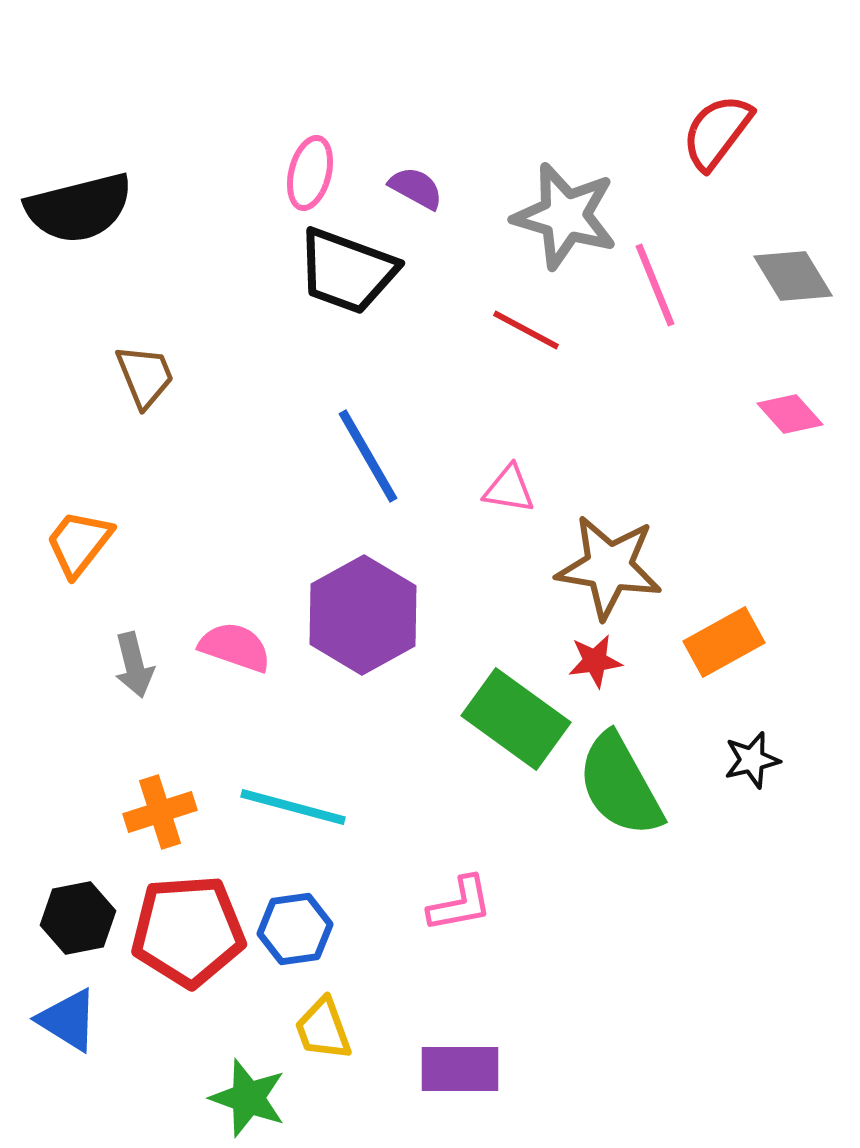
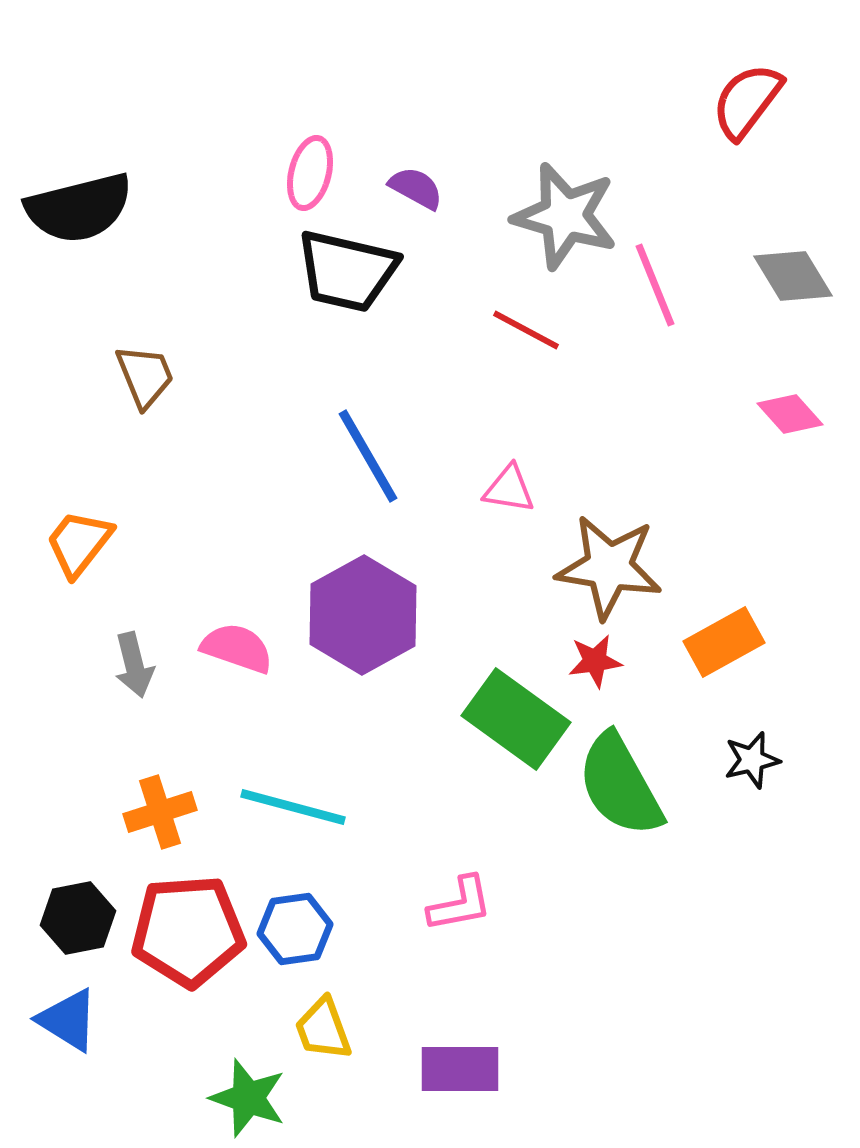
red semicircle: moved 30 px right, 31 px up
black trapezoid: rotated 7 degrees counterclockwise
pink semicircle: moved 2 px right, 1 px down
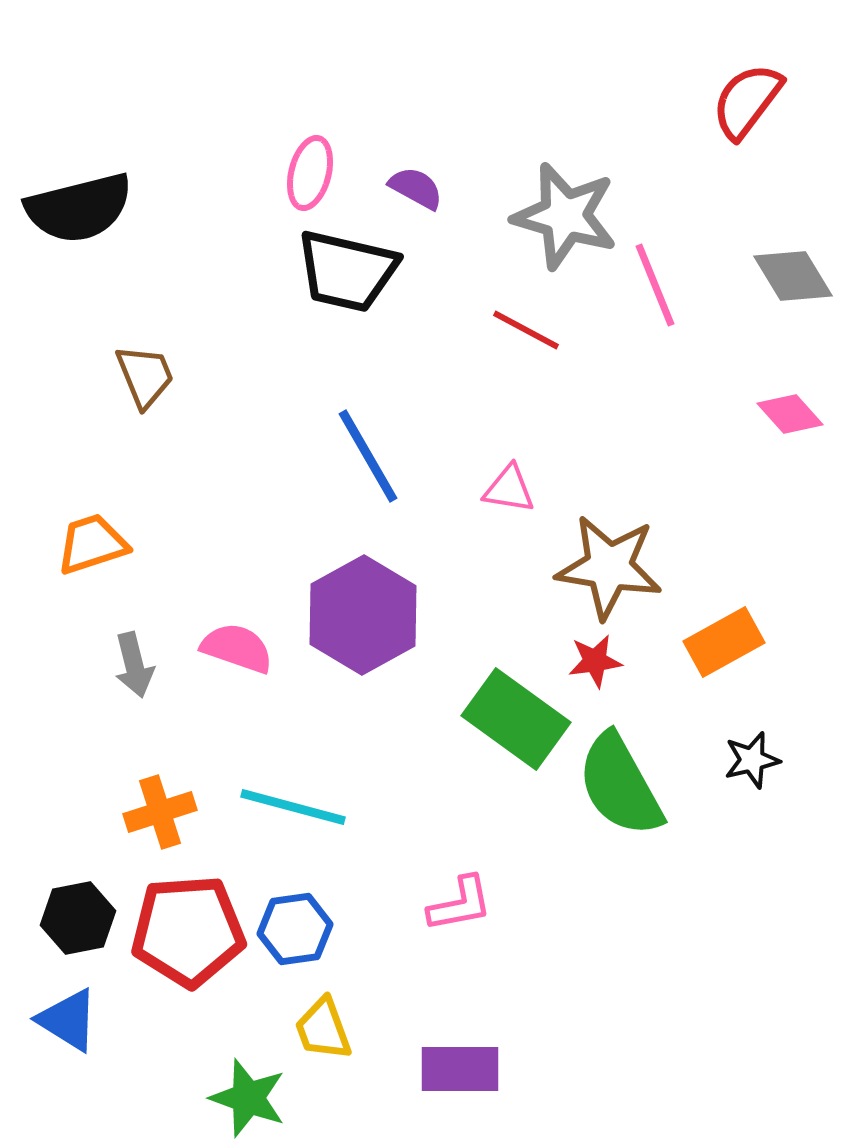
orange trapezoid: moved 13 px right, 1 px down; rotated 34 degrees clockwise
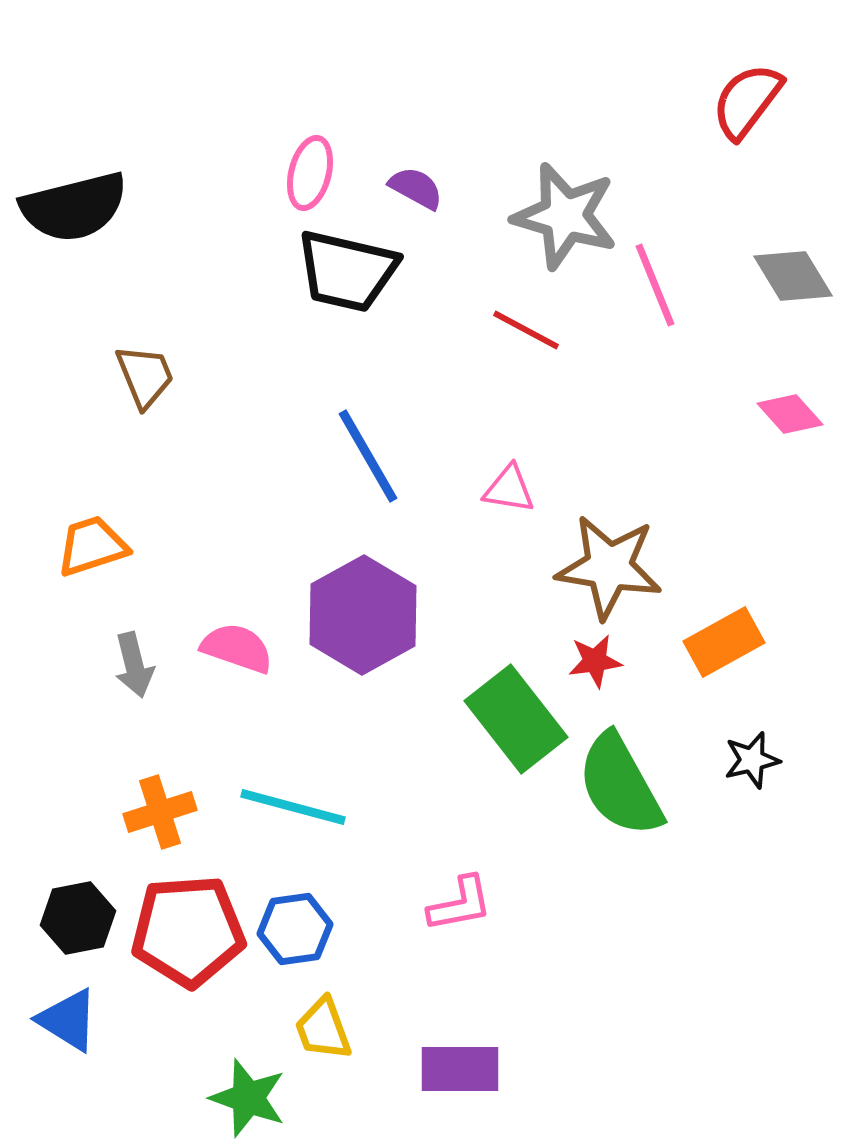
black semicircle: moved 5 px left, 1 px up
orange trapezoid: moved 2 px down
green rectangle: rotated 16 degrees clockwise
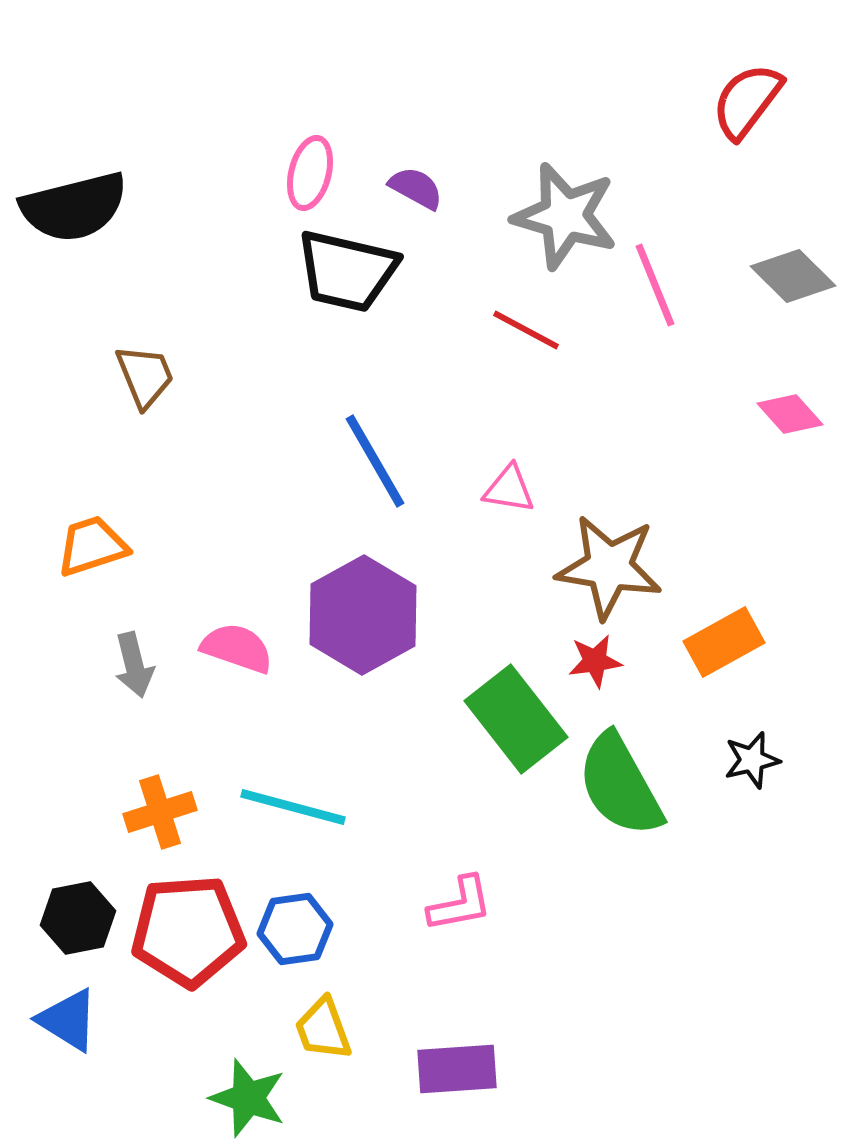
gray diamond: rotated 14 degrees counterclockwise
blue line: moved 7 px right, 5 px down
purple rectangle: moved 3 px left; rotated 4 degrees counterclockwise
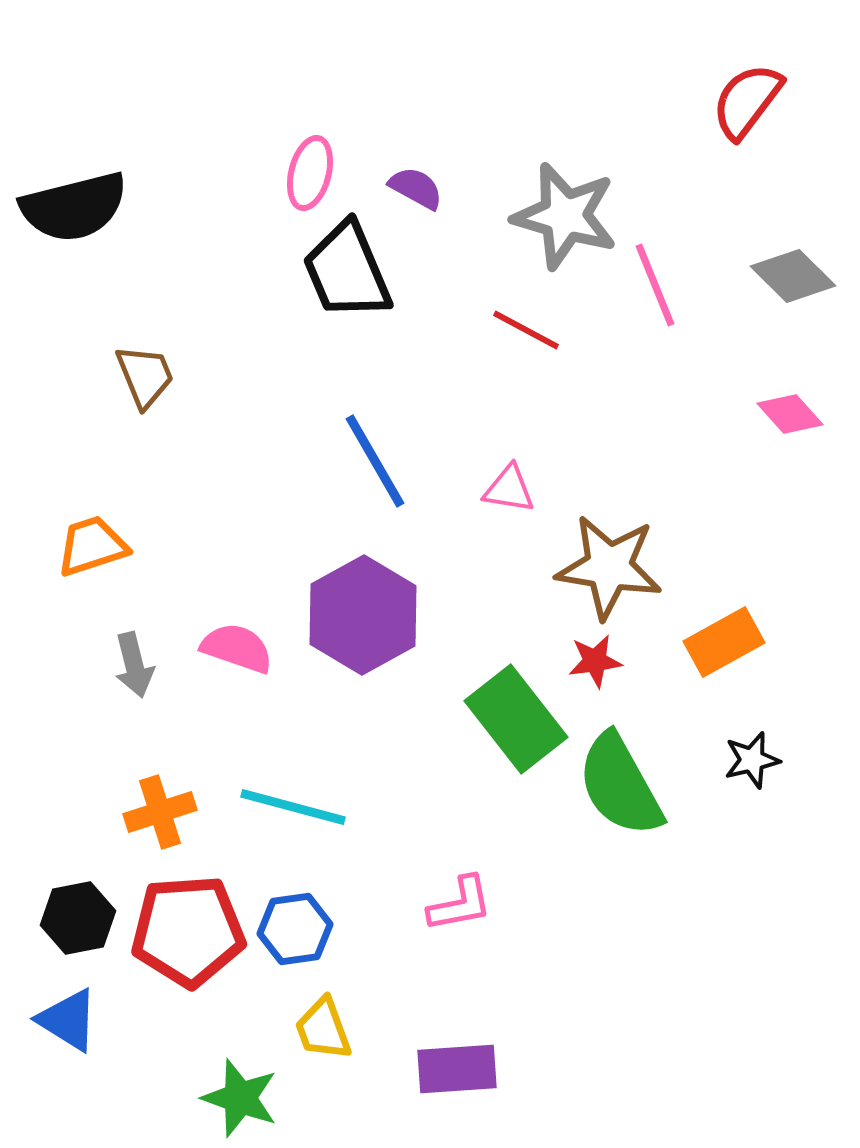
black trapezoid: rotated 54 degrees clockwise
green star: moved 8 px left
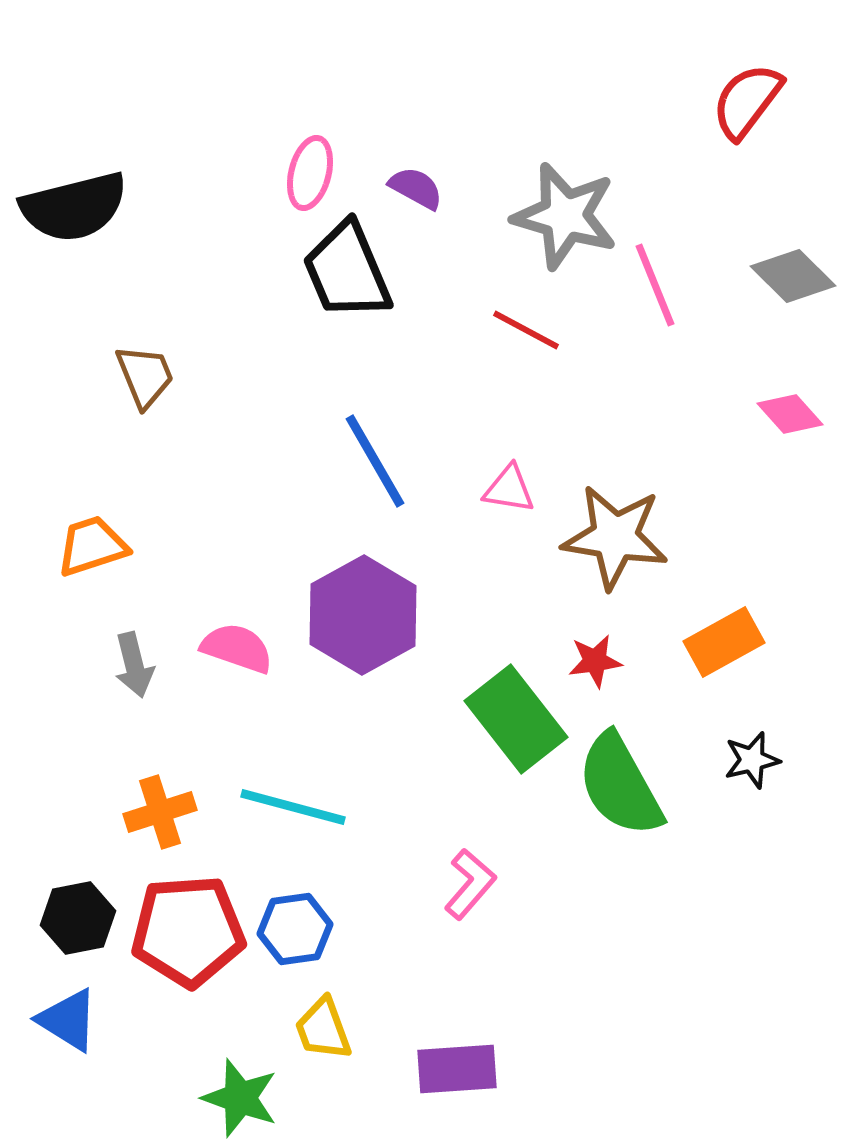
brown star: moved 6 px right, 30 px up
pink L-shape: moved 10 px right, 20 px up; rotated 38 degrees counterclockwise
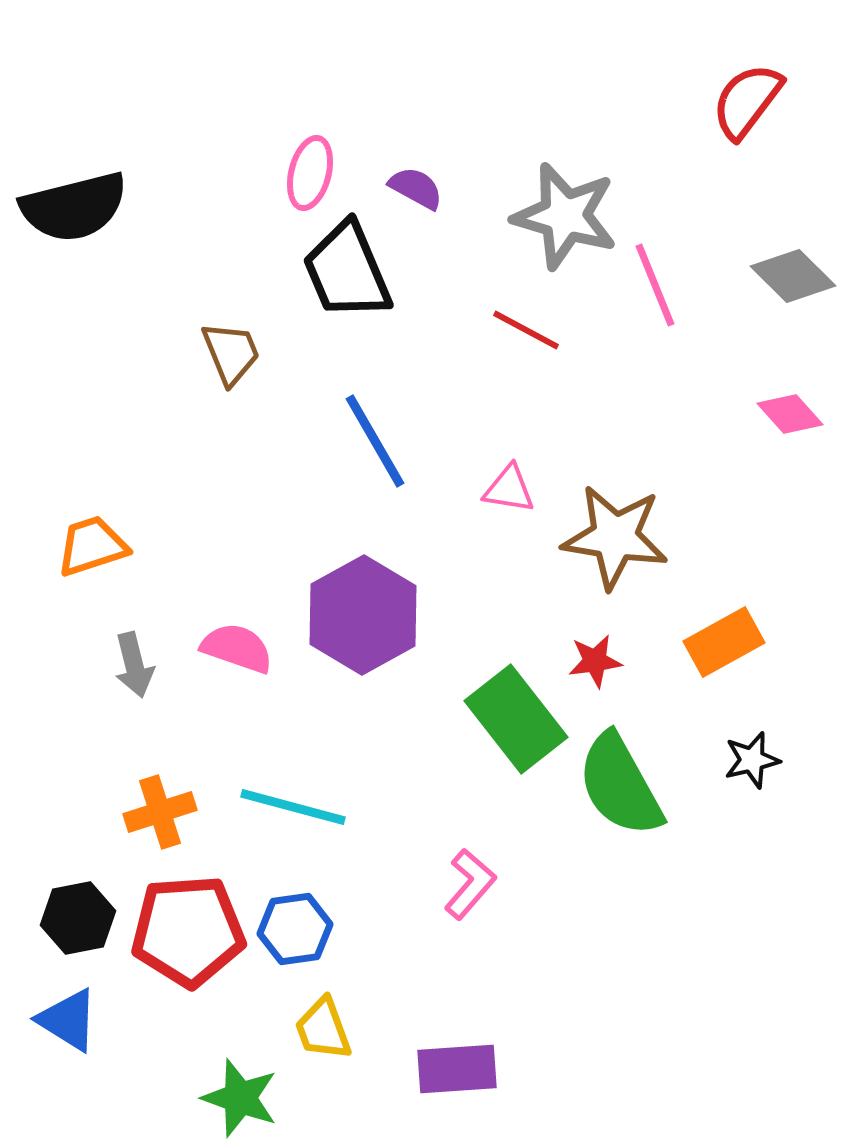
brown trapezoid: moved 86 px right, 23 px up
blue line: moved 20 px up
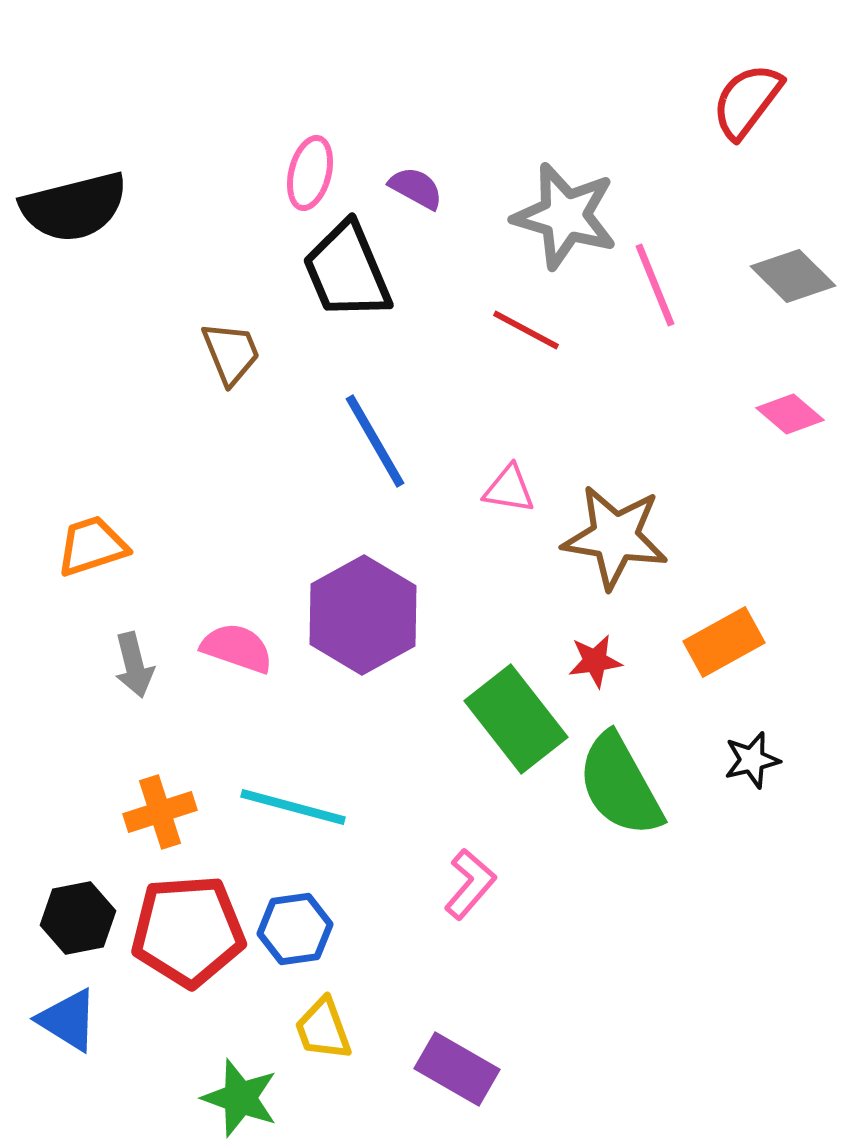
pink diamond: rotated 8 degrees counterclockwise
purple rectangle: rotated 34 degrees clockwise
